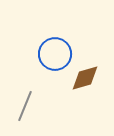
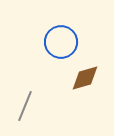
blue circle: moved 6 px right, 12 px up
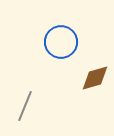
brown diamond: moved 10 px right
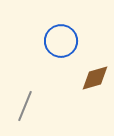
blue circle: moved 1 px up
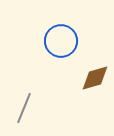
gray line: moved 1 px left, 2 px down
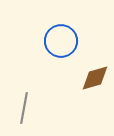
gray line: rotated 12 degrees counterclockwise
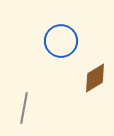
brown diamond: rotated 16 degrees counterclockwise
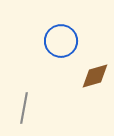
brown diamond: moved 2 px up; rotated 16 degrees clockwise
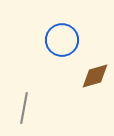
blue circle: moved 1 px right, 1 px up
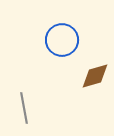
gray line: rotated 20 degrees counterclockwise
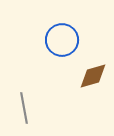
brown diamond: moved 2 px left
